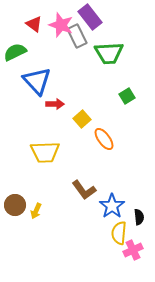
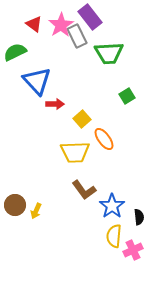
pink star: rotated 20 degrees clockwise
yellow trapezoid: moved 30 px right
yellow semicircle: moved 5 px left, 3 px down
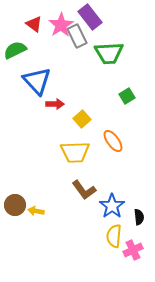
green semicircle: moved 2 px up
orange ellipse: moved 9 px right, 2 px down
yellow arrow: rotated 77 degrees clockwise
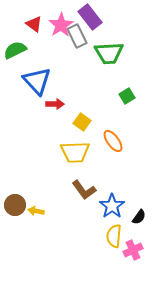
yellow square: moved 3 px down; rotated 12 degrees counterclockwise
black semicircle: rotated 42 degrees clockwise
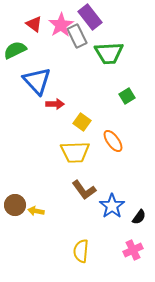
yellow semicircle: moved 33 px left, 15 px down
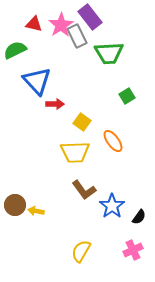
red triangle: rotated 24 degrees counterclockwise
yellow semicircle: rotated 25 degrees clockwise
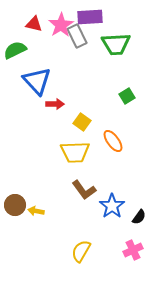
purple rectangle: rotated 55 degrees counterclockwise
green trapezoid: moved 7 px right, 9 px up
